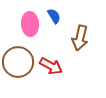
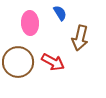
blue semicircle: moved 6 px right, 3 px up
pink ellipse: moved 1 px up
red arrow: moved 2 px right, 4 px up
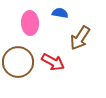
blue semicircle: rotated 49 degrees counterclockwise
brown arrow: rotated 20 degrees clockwise
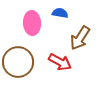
pink ellipse: moved 2 px right
red arrow: moved 7 px right
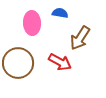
brown circle: moved 1 px down
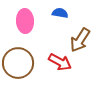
pink ellipse: moved 7 px left, 2 px up
brown arrow: moved 2 px down
